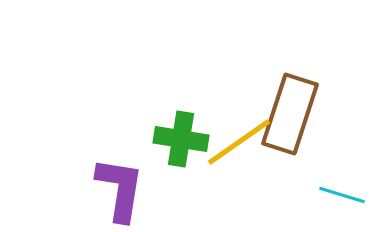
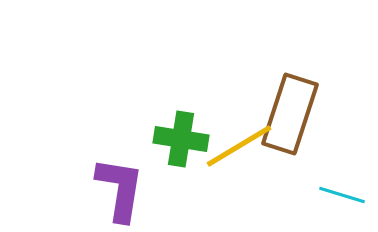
yellow line: moved 4 px down; rotated 4 degrees clockwise
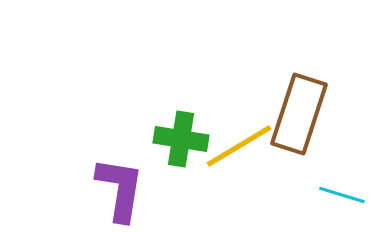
brown rectangle: moved 9 px right
